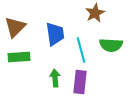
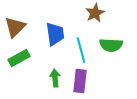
green rectangle: moved 1 px down; rotated 25 degrees counterclockwise
purple rectangle: moved 1 px up
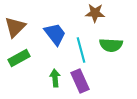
brown star: rotated 30 degrees clockwise
blue trapezoid: rotated 30 degrees counterclockwise
purple rectangle: rotated 30 degrees counterclockwise
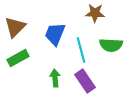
blue trapezoid: rotated 120 degrees counterclockwise
green rectangle: moved 1 px left
purple rectangle: moved 5 px right; rotated 10 degrees counterclockwise
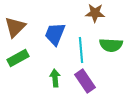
cyan line: rotated 10 degrees clockwise
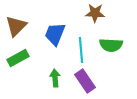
brown triangle: moved 1 px right, 1 px up
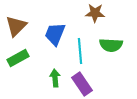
cyan line: moved 1 px left, 1 px down
purple rectangle: moved 3 px left, 3 px down
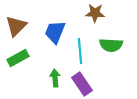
blue trapezoid: moved 2 px up
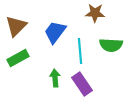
blue trapezoid: rotated 15 degrees clockwise
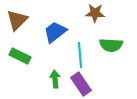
brown triangle: moved 1 px right, 6 px up
blue trapezoid: rotated 15 degrees clockwise
cyan line: moved 4 px down
green rectangle: moved 2 px right, 2 px up; rotated 55 degrees clockwise
green arrow: moved 1 px down
purple rectangle: moved 1 px left
